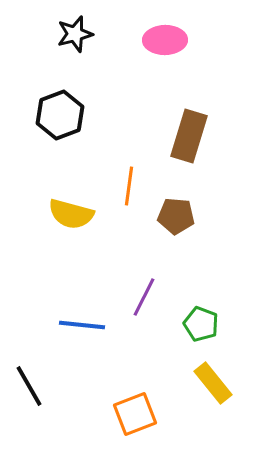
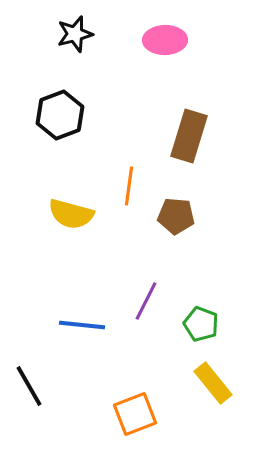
purple line: moved 2 px right, 4 px down
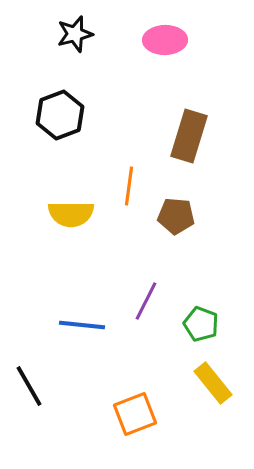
yellow semicircle: rotated 15 degrees counterclockwise
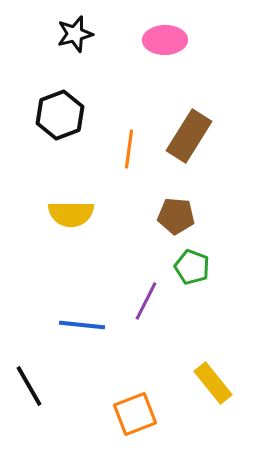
brown rectangle: rotated 15 degrees clockwise
orange line: moved 37 px up
green pentagon: moved 9 px left, 57 px up
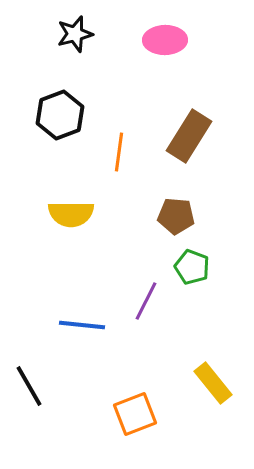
orange line: moved 10 px left, 3 px down
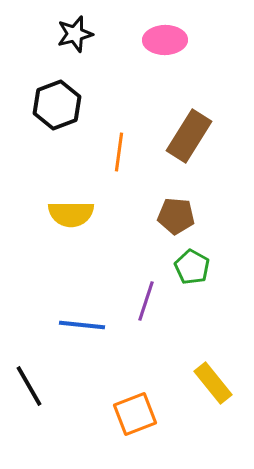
black hexagon: moved 3 px left, 10 px up
green pentagon: rotated 8 degrees clockwise
purple line: rotated 9 degrees counterclockwise
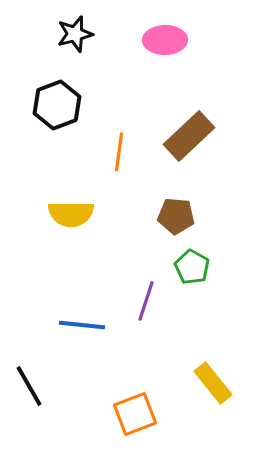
brown rectangle: rotated 15 degrees clockwise
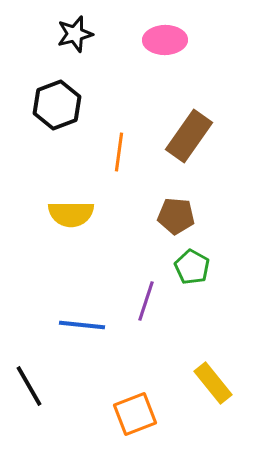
brown rectangle: rotated 12 degrees counterclockwise
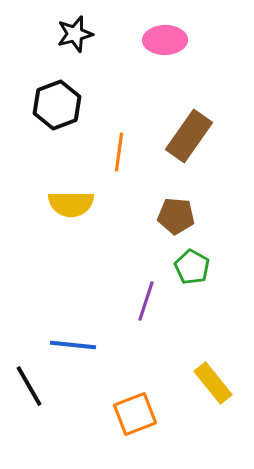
yellow semicircle: moved 10 px up
blue line: moved 9 px left, 20 px down
